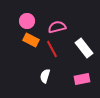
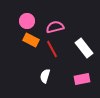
pink semicircle: moved 2 px left
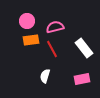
orange rectangle: rotated 35 degrees counterclockwise
